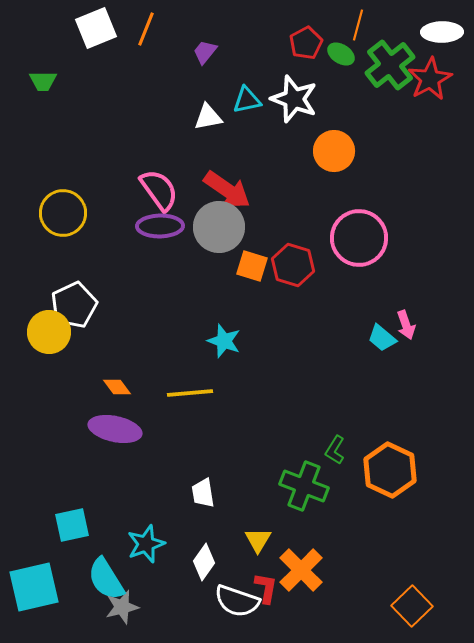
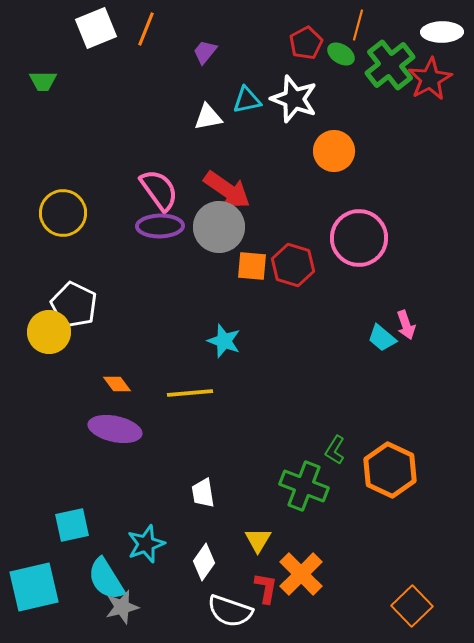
orange square at (252, 266): rotated 12 degrees counterclockwise
white pentagon at (74, 305): rotated 21 degrees counterclockwise
orange diamond at (117, 387): moved 3 px up
orange cross at (301, 570): moved 4 px down
white semicircle at (237, 601): moved 7 px left, 10 px down
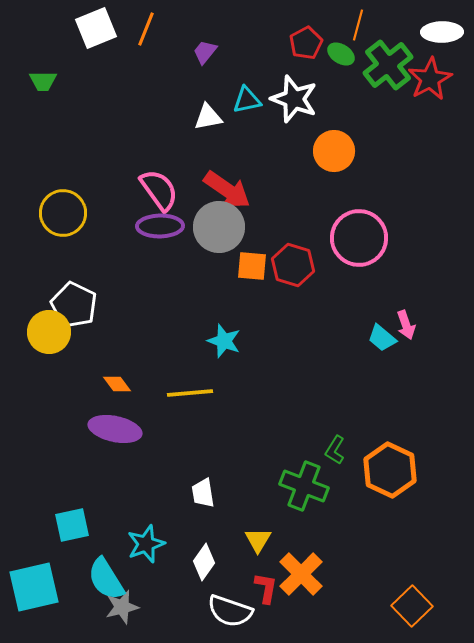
green cross at (390, 65): moved 2 px left
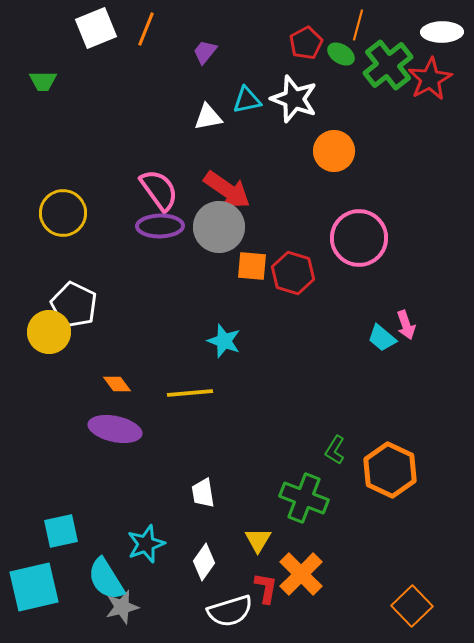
red hexagon at (293, 265): moved 8 px down
green cross at (304, 486): moved 12 px down
cyan square at (72, 525): moved 11 px left, 6 px down
white semicircle at (230, 611): rotated 36 degrees counterclockwise
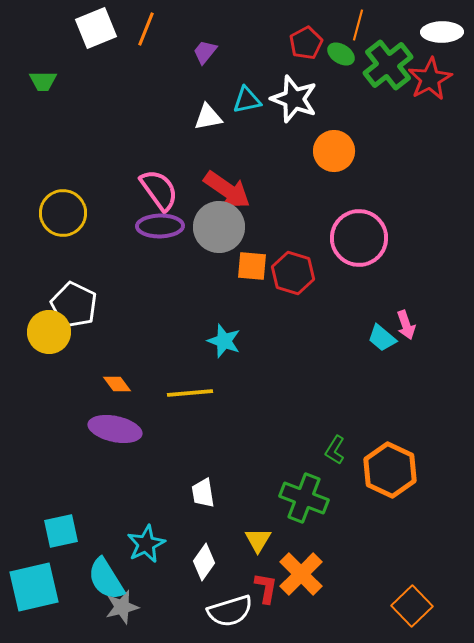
cyan star at (146, 544): rotated 6 degrees counterclockwise
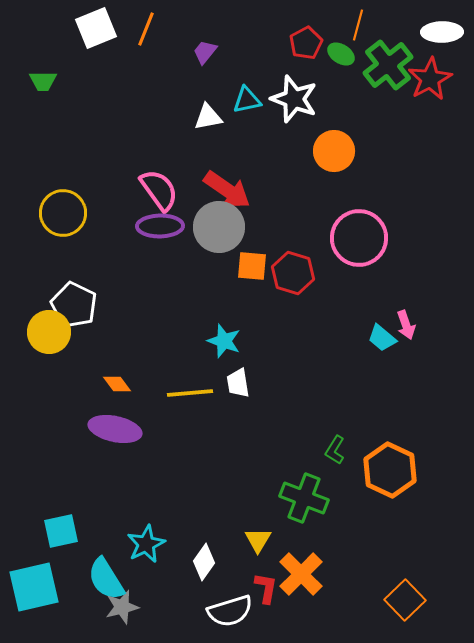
white trapezoid at (203, 493): moved 35 px right, 110 px up
orange square at (412, 606): moved 7 px left, 6 px up
